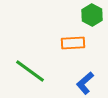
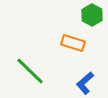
orange rectangle: rotated 20 degrees clockwise
green line: rotated 8 degrees clockwise
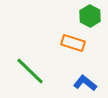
green hexagon: moved 2 px left, 1 px down
blue L-shape: rotated 80 degrees clockwise
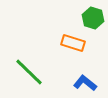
green hexagon: moved 3 px right, 2 px down; rotated 10 degrees counterclockwise
green line: moved 1 px left, 1 px down
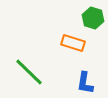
blue L-shape: rotated 120 degrees counterclockwise
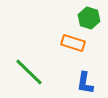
green hexagon: moved 4 px left
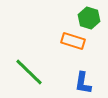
orange rectangle: moved 2 px up
blue L-shape: moved 2 px left
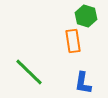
green hexagon: moved 3 px left, 2 px up
orange rectangle: rotated 65 degrees clockwise
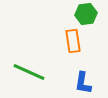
green hexagon: moved 2 px up; rotated 25 degrees counterclockwise
green line: rotated 20 degrees counterclockwise
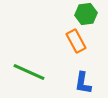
orange rectangle: moved 3 px right; rotated 20 degrees counterclockwise
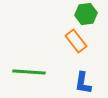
orange rectangle: rotated 10 degrees counterclockwise
green line: rotated 20 degrees counterclockwise
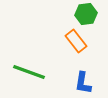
green line: rotated 16 degrees clockwise
